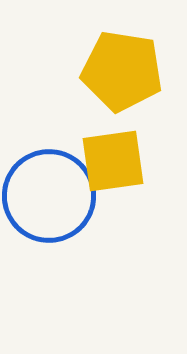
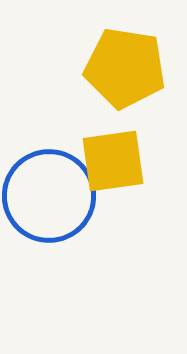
yellow pentagon: moved 3 px right, 3 px up
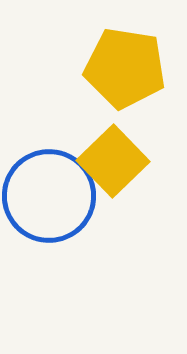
yellow square: rotated 36 degrees counterclockwise
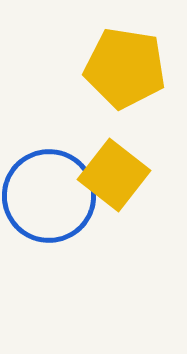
yellow square: moved 1 px right, 14 px down; rotated 8 degrees counterclockwise
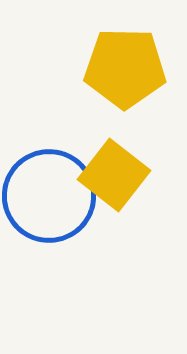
yellow pentagon: rotated 8 degrees counterclockwise
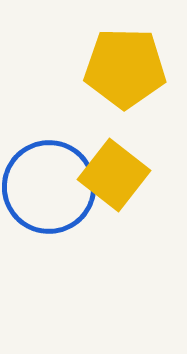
blue circle: moved 9 px up
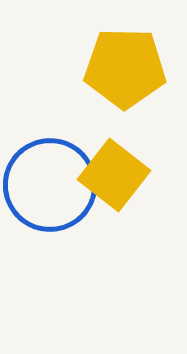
blue circle: moved 1 px right, 2 px up
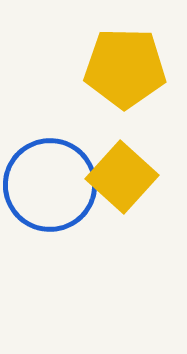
yellow square: moved 8 px right, 2 px down; rotated 4 degrees clockwise
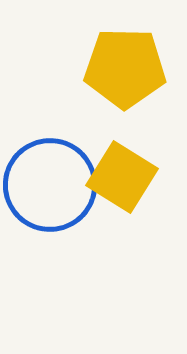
yellow square: rotated 10 degrees counterclockwise
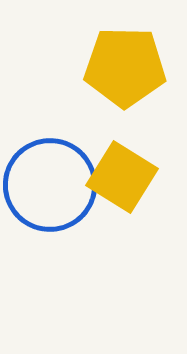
yellow pentagon: moved 1 px up
